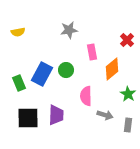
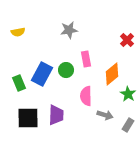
pink rectangle: moved 6 px left, 7 px down
orange diamond: moved 5 px down
gray rectangle: rotated 24 degrees clockwise
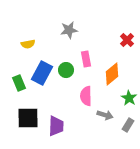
yellow semicircle: moved 10 px right, 12 px down
blue rectangle: moved 1 px up
green star: moved 1 px right, 4 px down
purple trapezoid: moved 11 px down
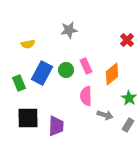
pink rectangle: moved 7 px down; rotated 14 degrees counterclockwise
